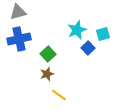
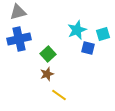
blue square: rotated 32 degrees counterclockwise
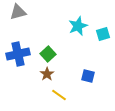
cyan star: moved 1 px right, 4 px up
blue cross: moved 1 px left, 15 px down
blue square: moved 28 px down
brown star: rotated 16 degrees counterclockwise
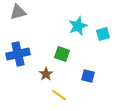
green square: moved 14 px right; rotated 28 degrees counterclockwise
brown star: moved 1 px left
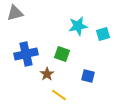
gray triangle: moved 3 px left, 1 px down
cyan star: rotated 12 degrees clockwise
blue cross: moved 8 px right
brown star: moved 1 px right
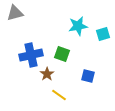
blue cross: moved 5 px right, 1 px down
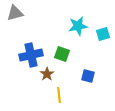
yellow line: rotated 49 degrees clockwise
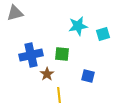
green square: rotated 14 degrees counterclockwise
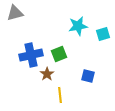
green square: moved 3 px left; rotated 28 degrees counterclockwise
yellow line: moved 1 px right
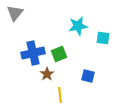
gray triangle: rotated 36 degrees counterclockwise
cyan square: moved 4 px down; rotated 24 degrees clockwise
blue cross: moved 2 px right, 2 px up
